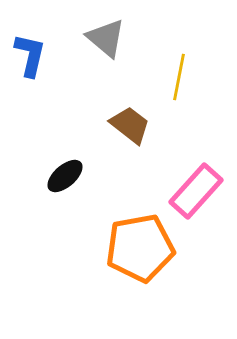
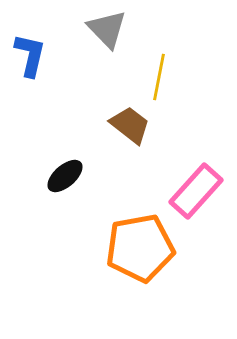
gray triangle: moved 1 px right, 9 px up; rotated 6 degrees clockwise
yellow line: moved 20 px left
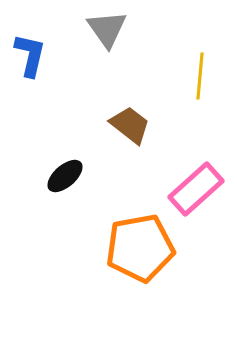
gray triangle: rotated 9 degrees clockwise
yellow line: moved 41 px right, 1 px up; rotated 6 degrees counterclockwise
pink rectangle: moved 2 px up; rotated 6 degrees clockwise
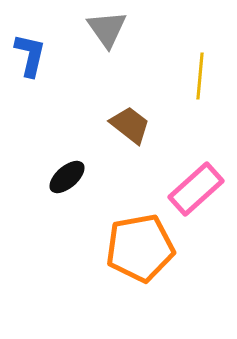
black ellipse: moved 2 px right, 1 px down
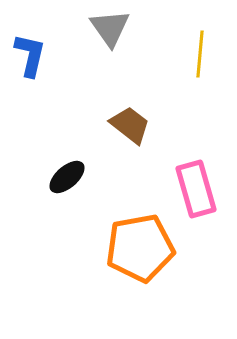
gray triangle: moved 3 px right, 1 px up
yellow line: moved 22 px up
pink rectangle: rotated 64 degrees counterclockwise
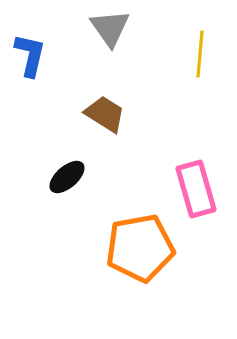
brown trapezoid: moved 25 px left, 11 px up; rotated 6 degrees counterclockwise
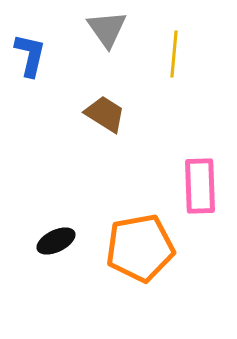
gray triangle: moved 3 px left, 1 px down
yellow line: moved 26 px left
black ellipse: moved 11 px left, 64 px down; rotated 15 degrees clockwise
pink rectangle: moved 4 px right, 3 px up; rotated 14 degrees clockwise
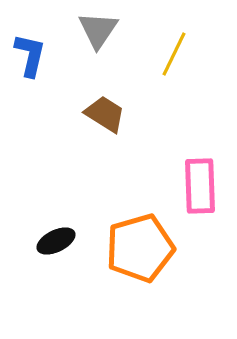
gray triangle: moved 9 px left, 1 px down; rotated 9 degrees clockwise
yellow line: rotated 21 degrees clockwise
orange pentagon: rotated 6 degrees counterclockwise
